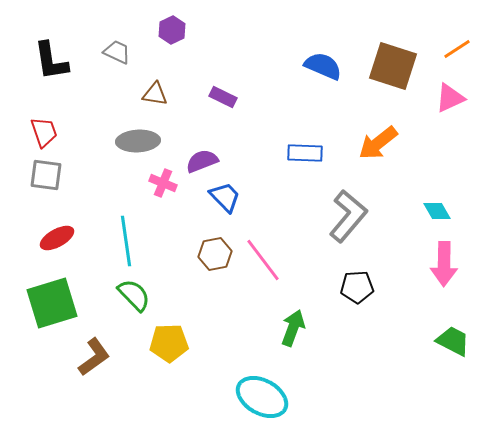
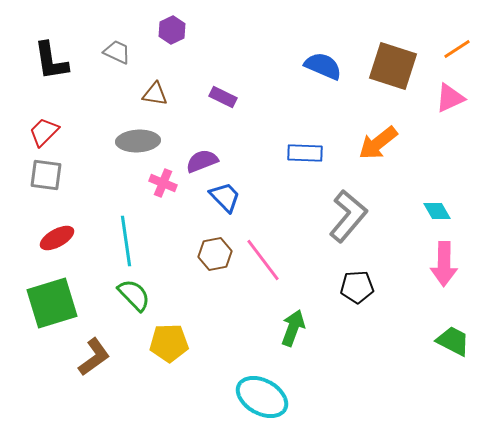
red trapezoid: rotated 116 degrees counterclockwise
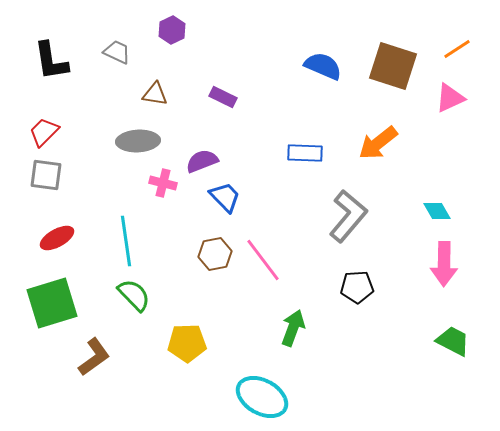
pink cross: rotated 8 degrees counterclockwise
yellow pentagon: moved 18 px right
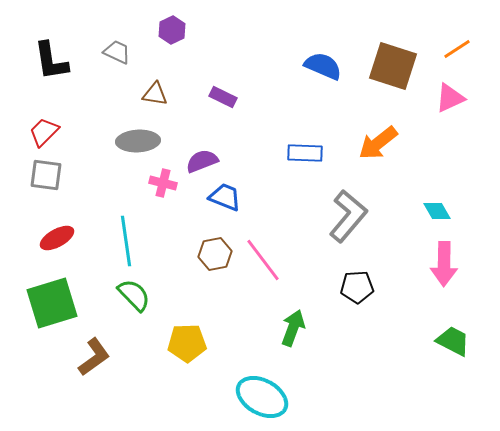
blue trapezoid: rotated 24 degrees counterclockwise
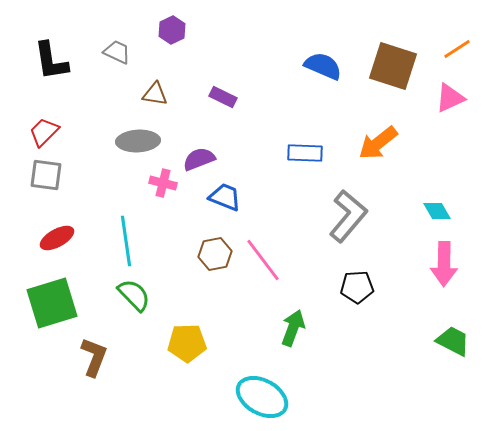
purple semicircle: moved 3 px left, 2 px up
brown L-shape: rotated 33 degrees counterclockwise
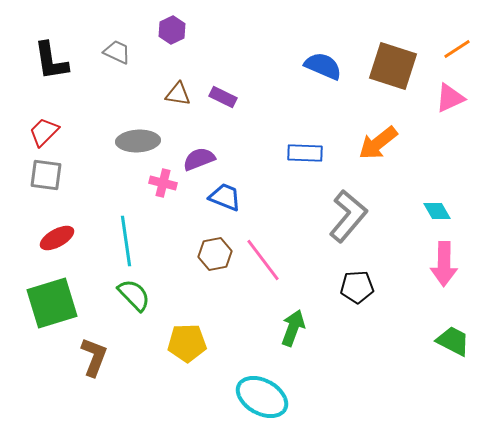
brown triangle: moved 23 px right
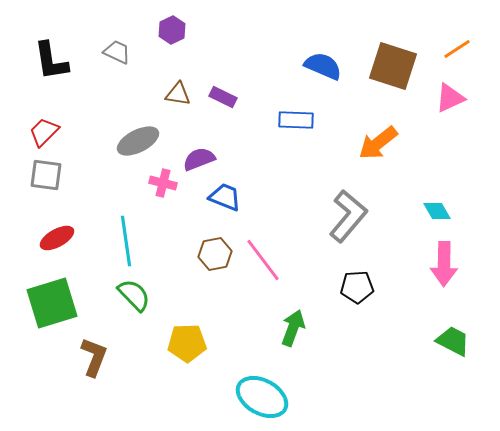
gray ellipse: rotated 24 degrees counterclockwise
blue rectangle: moved 9 px left, 33 px up
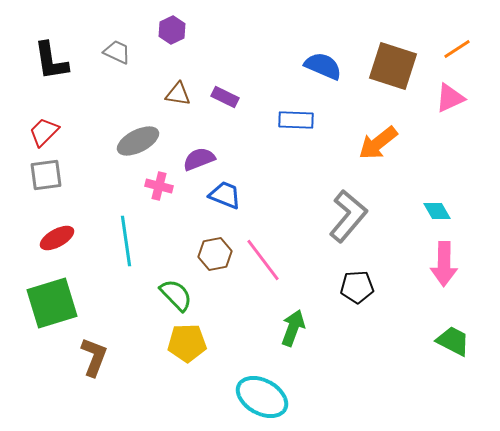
purple rectangle: moved 2 px right
gray square: rotated 16 degrees counterclockwise
pink cross: moved 4 px left, 3 px down
blue trapezoid: moved 2 px up
green semicircle: moved 42 px right
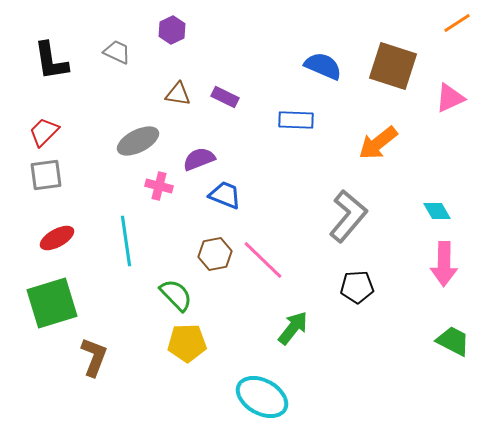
orange line: moved 26 px up
pink line: rotated 9 degrees counterclockwise
green arrow: rotated 18 degrees clockwise
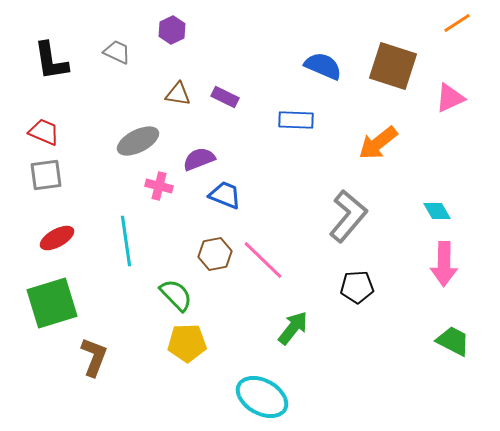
red trapezoid: rotated 68 degrees clockwise
